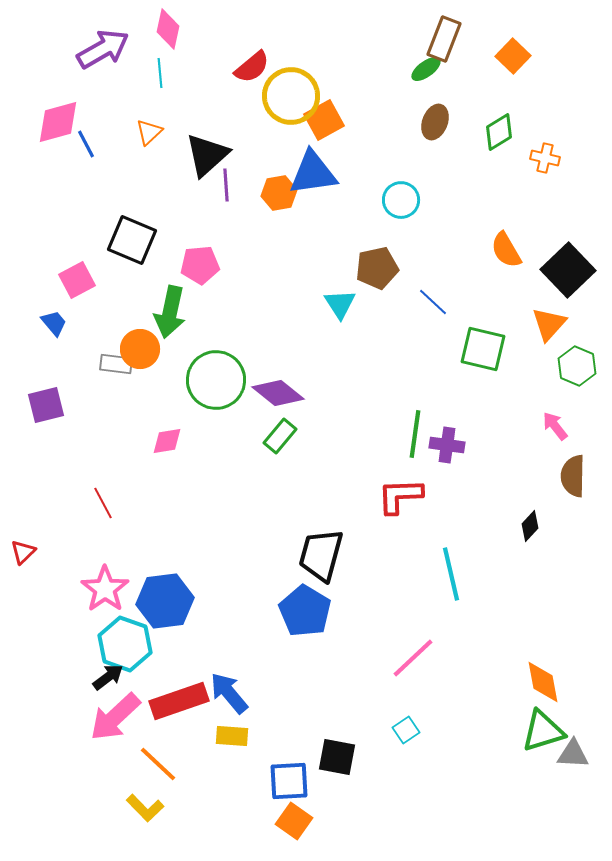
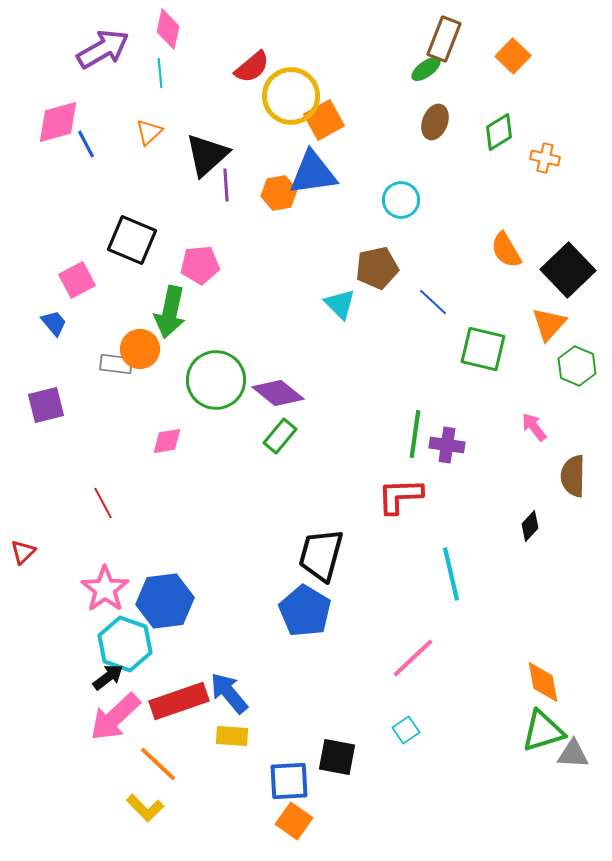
cyan triangle at (340, 304): rotated 12 degrees counterclockwise
pink arrow at (555, 426): moved 21 px left, 1 px down
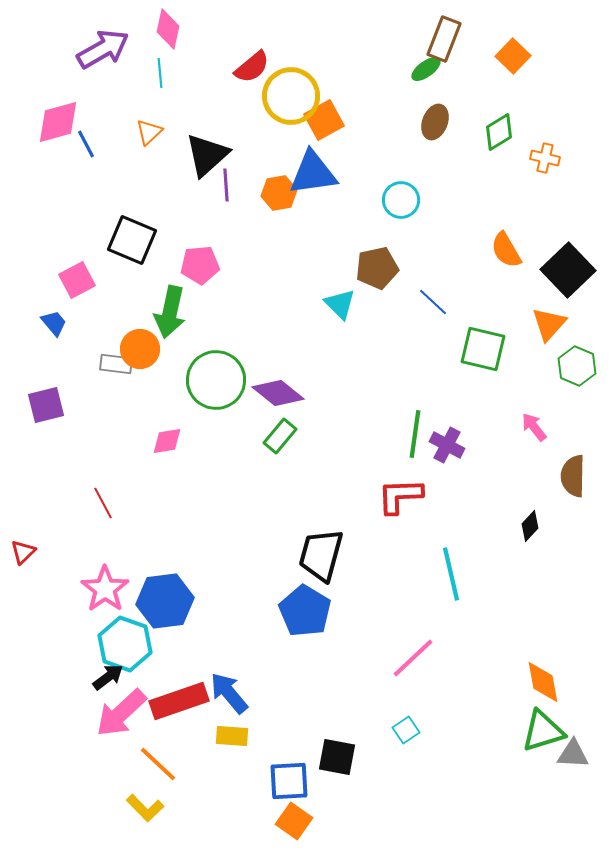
purple cross at (447, 445): rotated 20 degrees clockwise
pink arrow at (115, 717): moved 6 px right, 4 px up
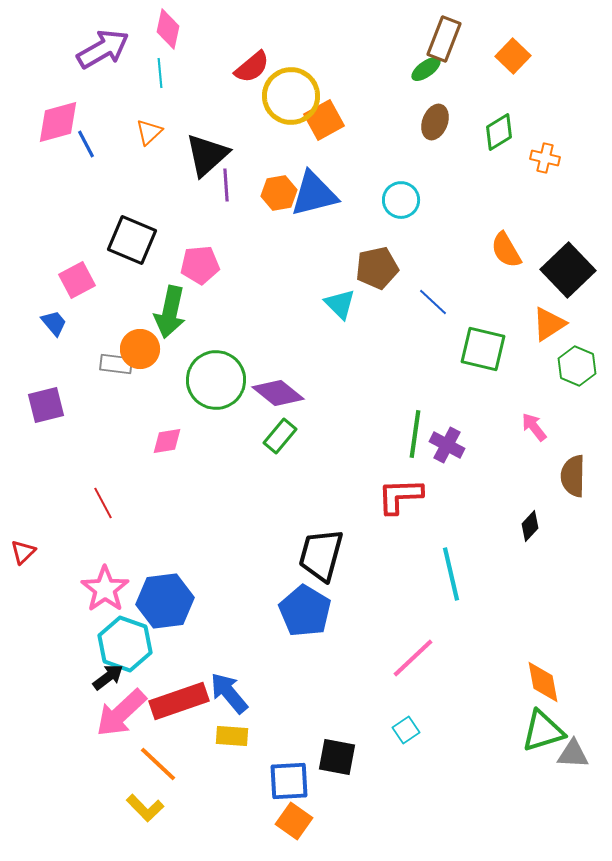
blue triangle at (313, 173): moved 1 px right, 21 px down; rotated 6 degrees counterclockwise
orange triangle at (549, 324): rotated 15 degrees clockwise
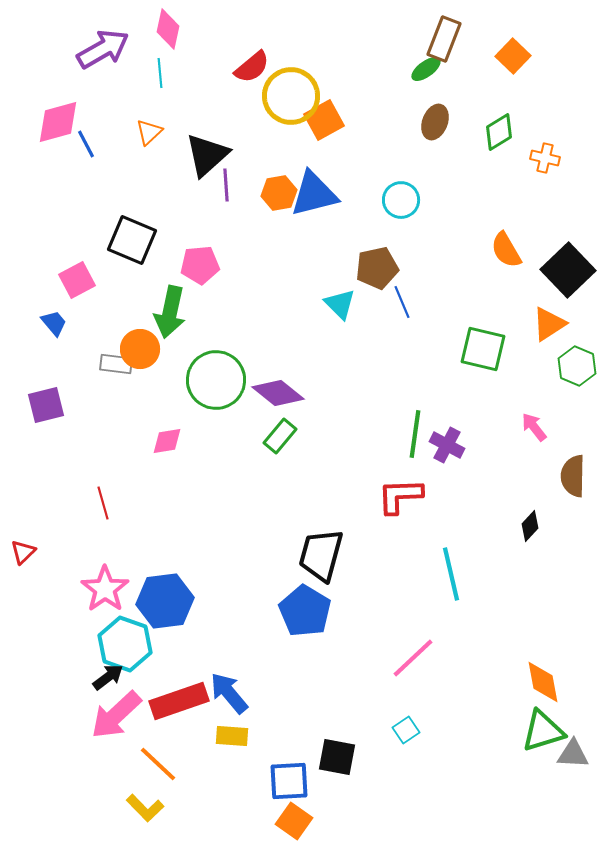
blue line at (433, 302): moved 31 px left; rotated 24 degrees clockwise
red line at (103, 503): rotated 12 degrees clockwise
pink arrow at (121, 713): moved 5 px left, 2 px down
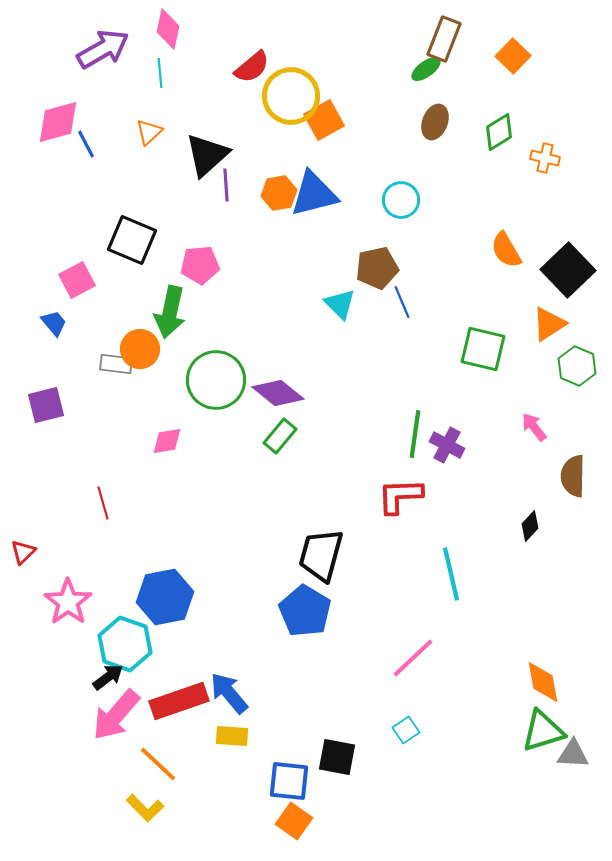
pink star at (105, 589): moved 37 px left, 13 px down
blue hexagon at (165, 601): moved 4 px up; rotated 4 degrees counterclockwise
pink arrow at (116, 715): rotated 6 degrees counterclockwise
blue square at (289, 781): rotated 9 degrees clockwise
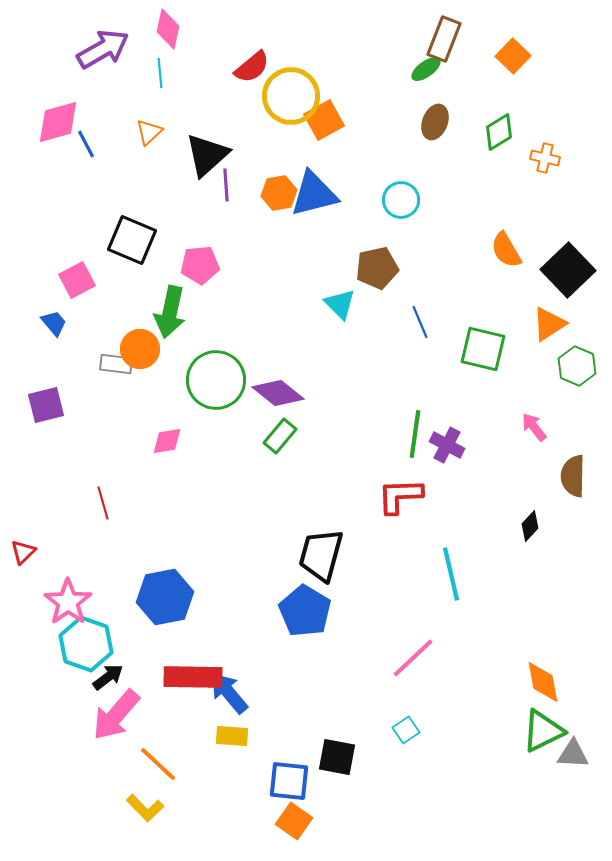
blue line at (402, 302): moved 18 px right, 20 px down
cyan hexagon at (125, 644): moved 39 px left
red rectangle at (179, 701): moved 14 px right, 24 px up; rotated 20 degrees clockwise
green triangle at (543, 731): rotated 9 degrees counterclockwise
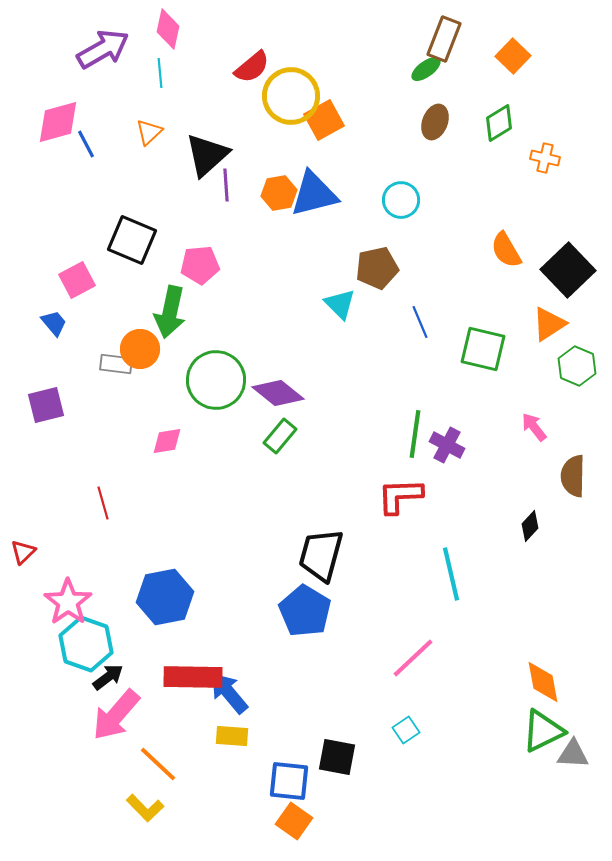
green diamond at (499, 132): moved 9 px up
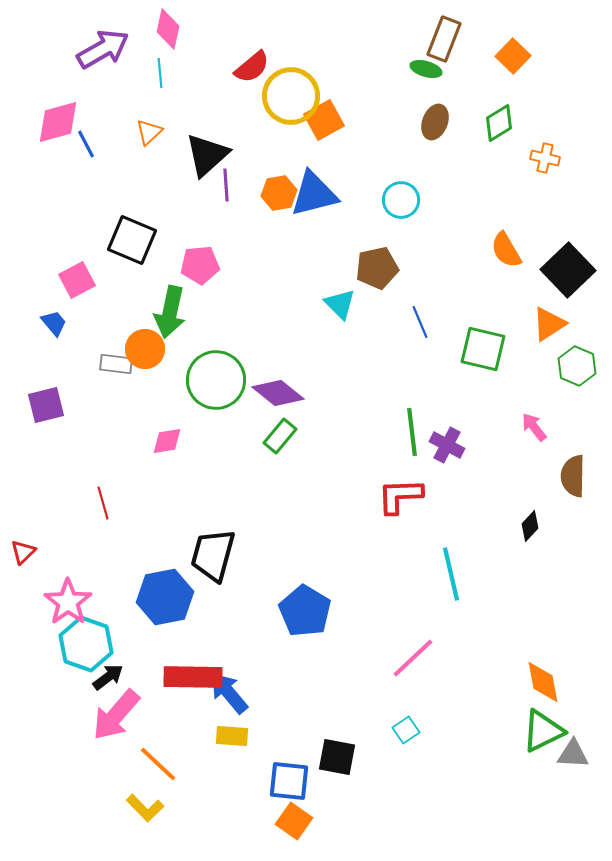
green ellipse at (426, 69): rotated 52 degrees clockwise
orange circle at (140, 349): moved 5 px right
green line at (415, 434): moved 3 px left, 2 px up; rotated 15 degrees counterclockwise
black trapezoid at (321, 555): moved 108 px left
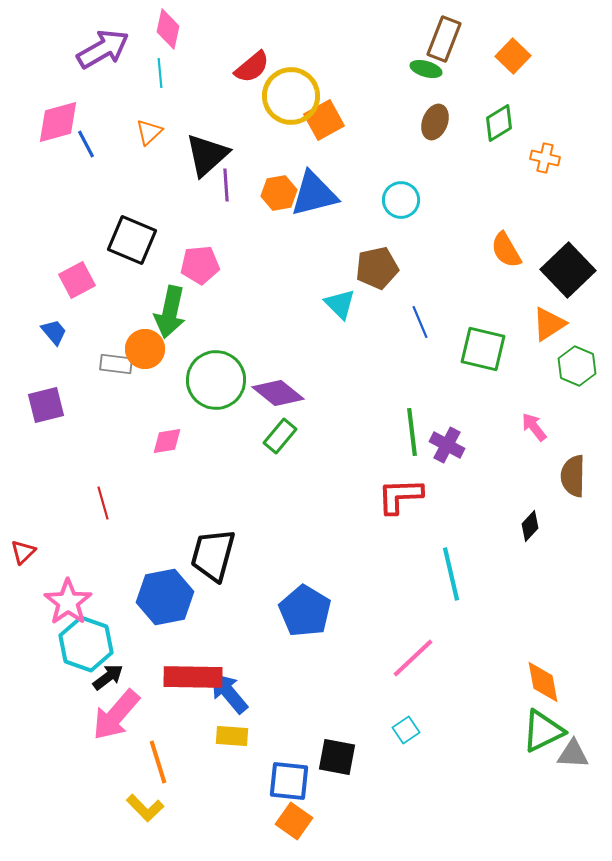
blue trapezoid at (54, 323): moved 9 px down
orange line at (158, 764): moved 2 px up; rotated 30 degrees clockwise
